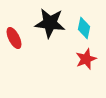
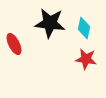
red ellipse: moved 6 px down
red star: rotated 30 degrees clockwise
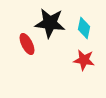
red ellipse: moved 13 px right
red star: moved 2 px left, 1 px down
